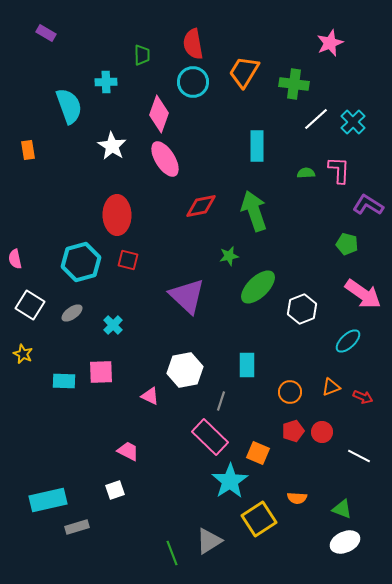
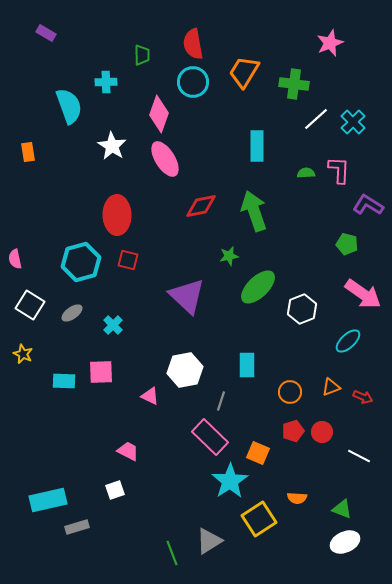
orange rectangle at (28, 150): moved 2 px down
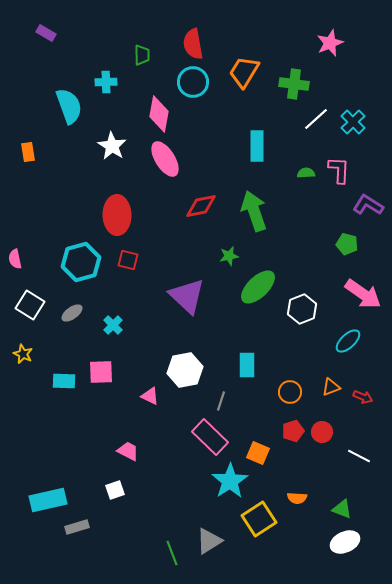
pink diamond at (159, 114): rotated 9 degrees counterclockwise
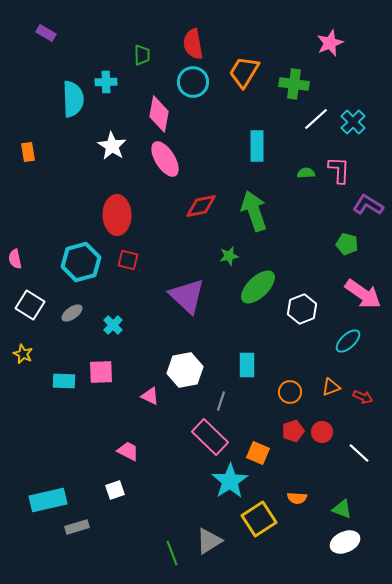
cyan semicircle at (69, 106): moved 4 px right, 7 px up; rotated 18 degrees clockwise
white line at (359, 456): moved 3 px up; rotated 15 degrees clockwise
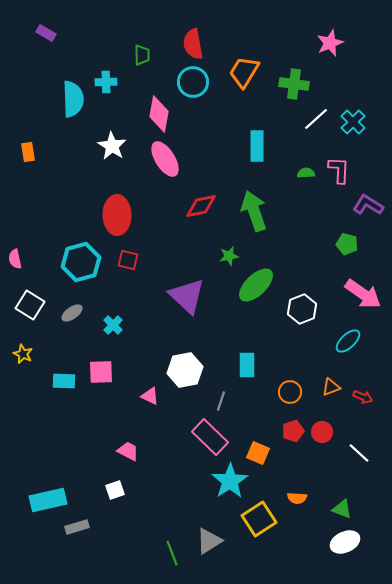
green ellipse at (258, 287): moved 2 px left, 2 px up
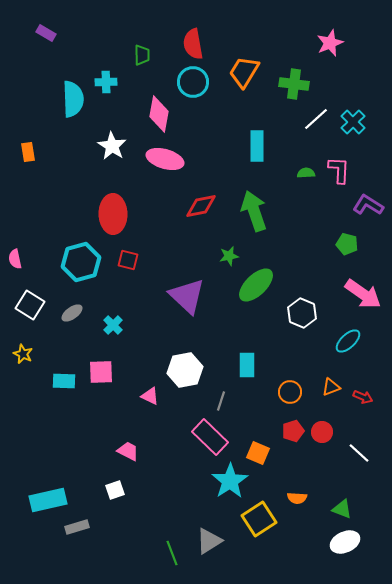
pink ellipse at (165, 159): rotated 42 degrees counterclockwise
red ellipse at (117, 215): moved 4 px left, 1 px up
white hexagon at (302, 309): moved 4 px down; rotated 16 degrees counterclockwise
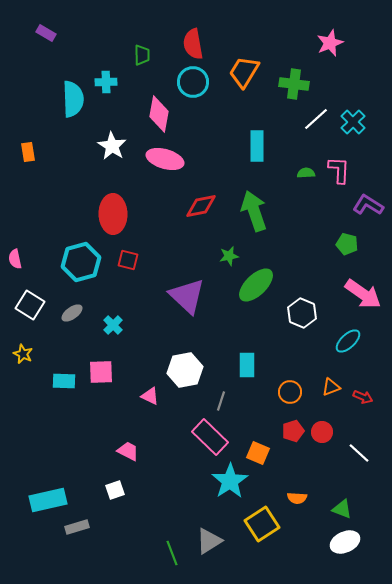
yellow square at (259, 519): moved 3 px right, 5 px down
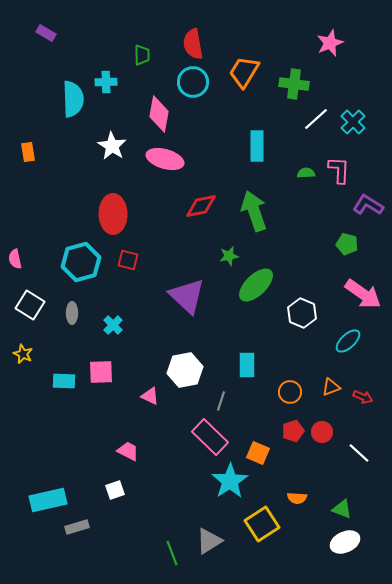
gray ellipse at (72, 313): rotated 55 degrees counterclockwise
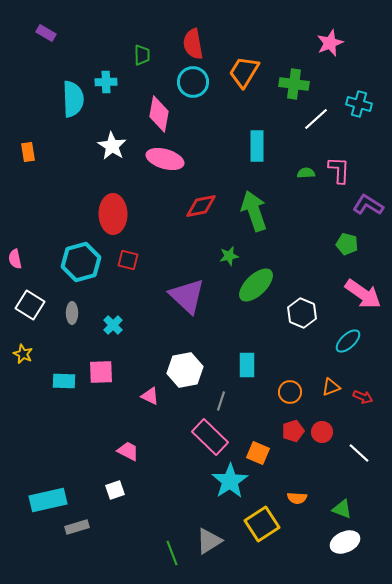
cyan cross at (353, 122): moved 6 px right, 18 px up; rotated 30 degrees counterclockwise
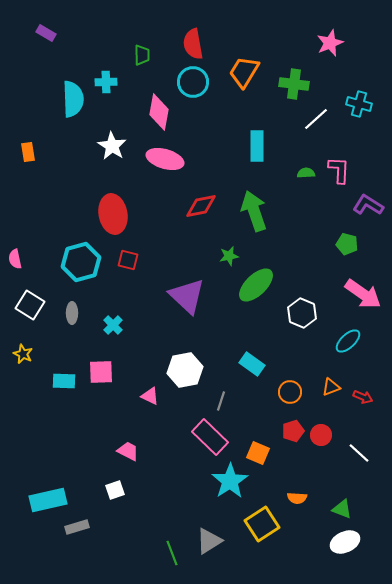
pink diamond at (159, 114): moved 2 px up
red ellipse at (113, 214): rotated 9 degrees counterclockwise
cyan rectangle at (247, 365): moved 5 px right, 1 px up; rotated 55 degrees counterclockwise
red circle at (322, 432): moved 1 px left, 3 px down
